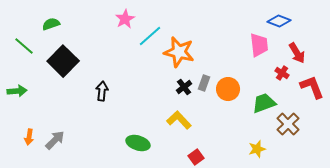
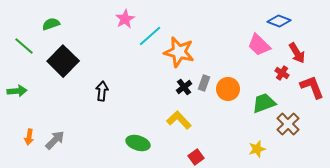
pink trapezoid: rotated 140 degrees clockwise
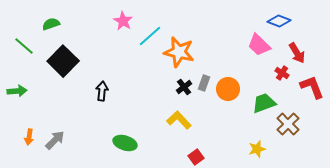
pink star: moved 2 px left, 2 px down; rotated 12 degrees counterclockwise
green ellipse: moved 13 px left
